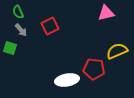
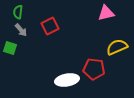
green semicircle: rotated 32 degrees clockwise
yellow semicircle: moved 4 px up
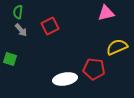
green square: moved 11 px down
white ellipse: moved 2 px left, 1 px up
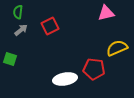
gray arrow: rotated 88 degrees counterclockwise
yellow semicircle: moved 1 px down
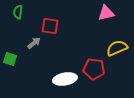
red square: rotated 36 degrees clockwise
gray arrow: moved 13 px right, 13 px down
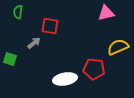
yellow semicircle: moved 1 px right, 1 px up
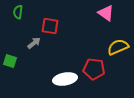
pink triangle: rotated 48 degrees clockwise
green square: moved 2 px down
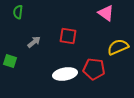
red square: moved 18 px right, 10 px down
gray arrow: moved 1 px up
white ellipse: moved 5 px up
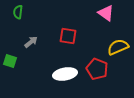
gray arrow: moved 3 px left
red pentagon: moved 3 px right; rotated 15 degrees clockwise
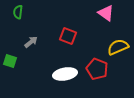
red square: rotated 12 degrees clockwise
